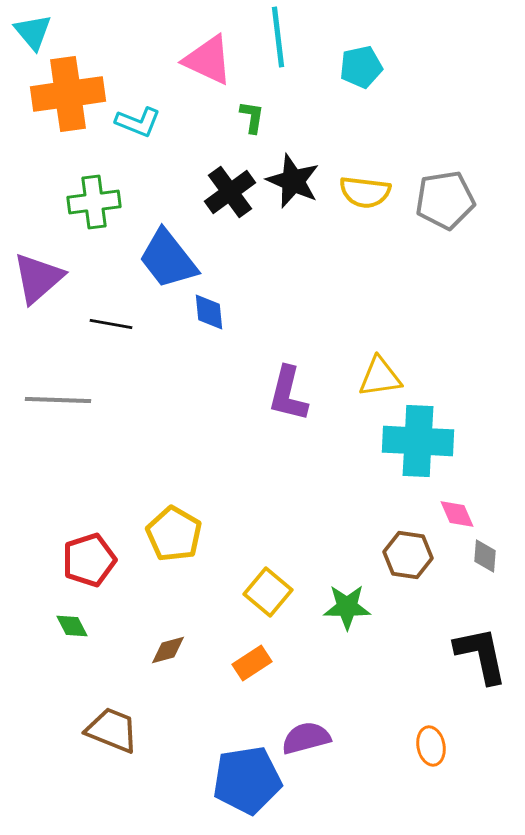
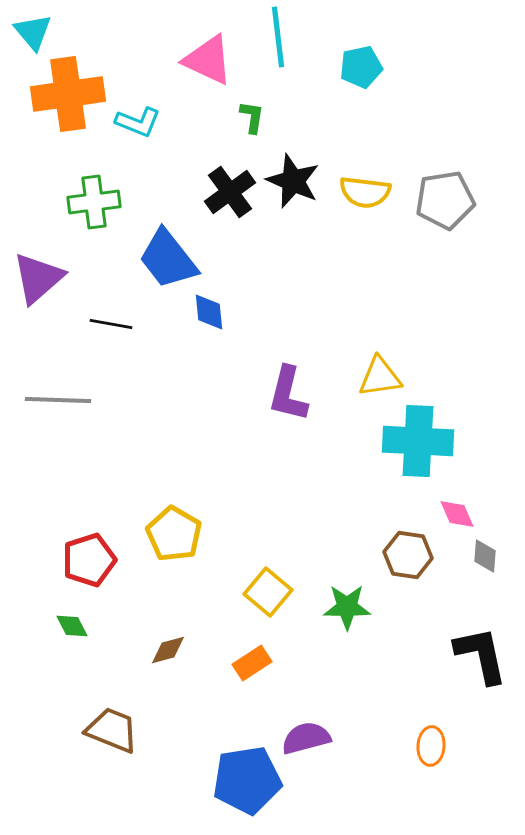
orange ellipse: rotated 15 degrees clockwise
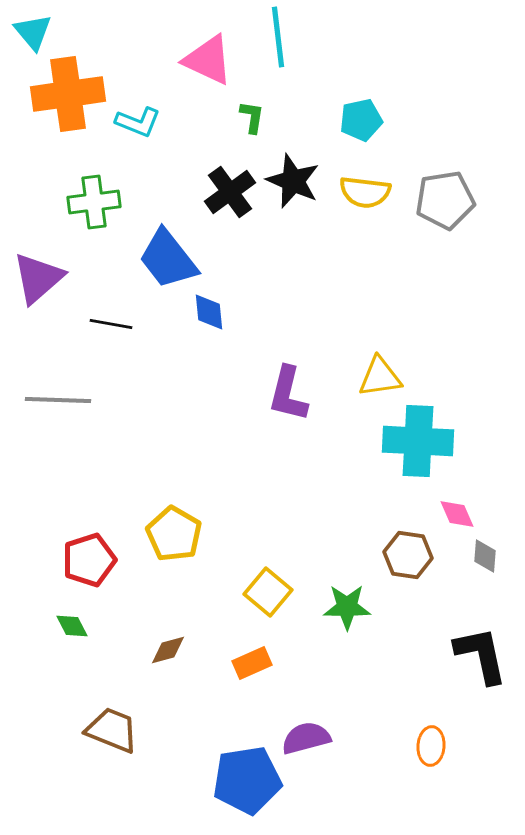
cyan pentagon: moved 53 px down
orange rectangle: rotated 9 degrees clockwise
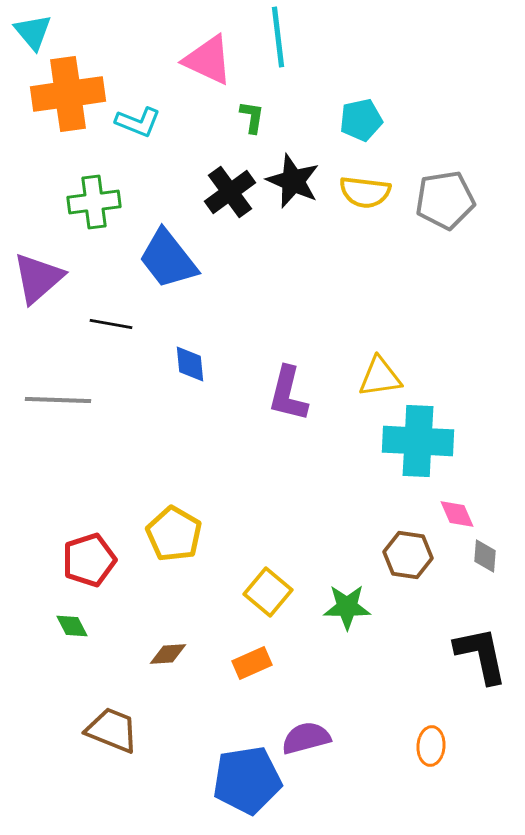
blue diamond: moved 19 px left, 52 px down
brown diamond: moved 4 px down; rotated 12 degrees clockwise
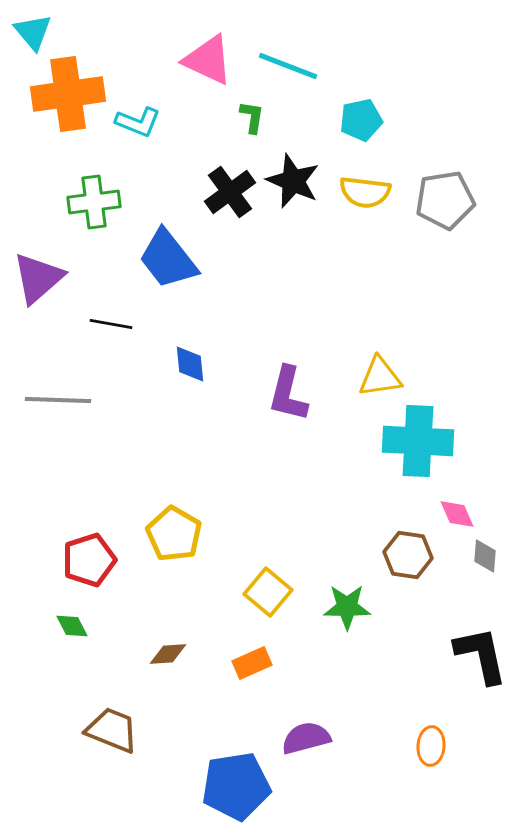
cyan line: moved 10 px right, 29 px down; rotated 62 degrees counterclockwise
blue pentagon: moved 11 px left, 6 px down
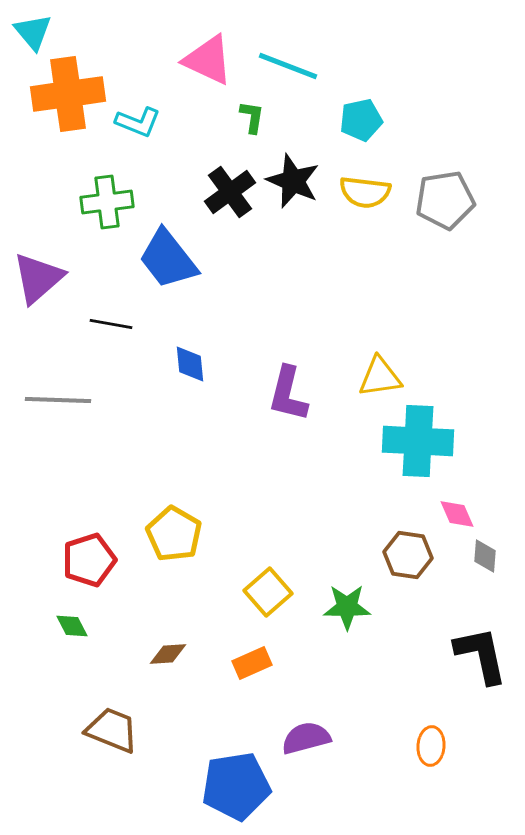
green cross: moved 13 px right
yellow square: rotated 9 degrees clockwise
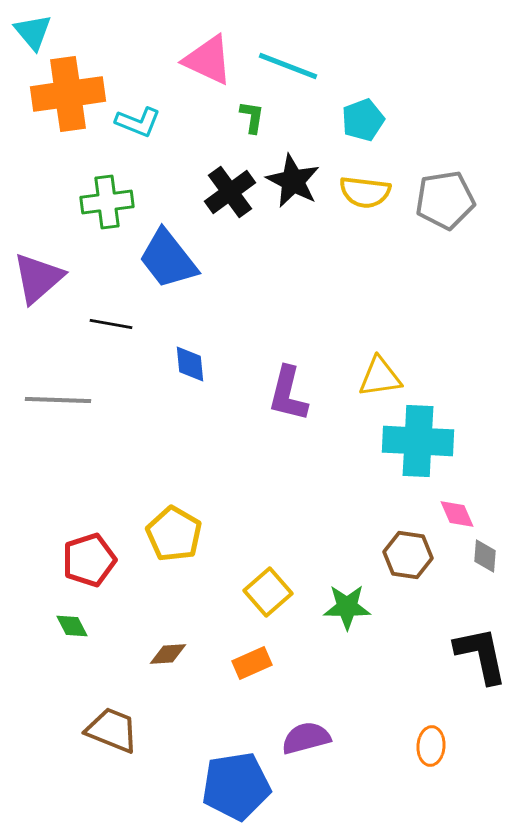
cyan pentagon: moved 2 px right; rotated 9 degrees counterclockwise
black star: rotated 4 degrees clockwise
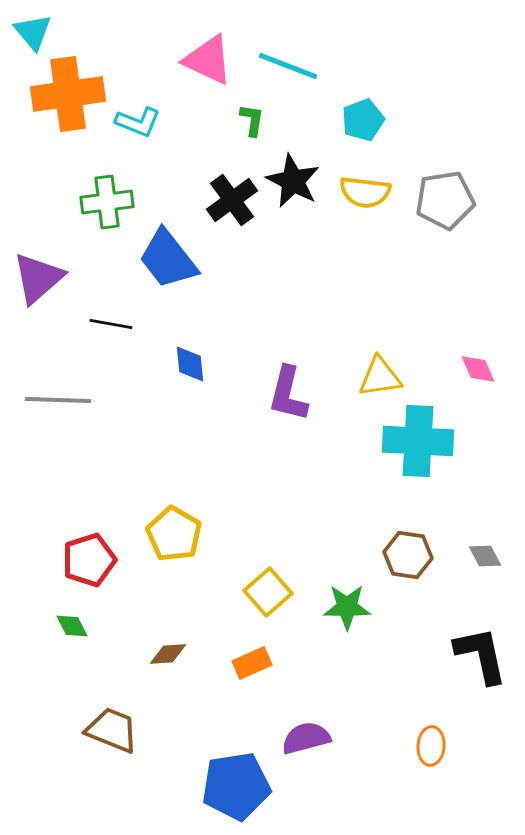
green L-shape: moved 3 px down
black cross: moved 2 px right, 8 px down
pink diamond: moved 21 px right, 145 px up
gray diamond: rotated 32 degrees counterclockwise
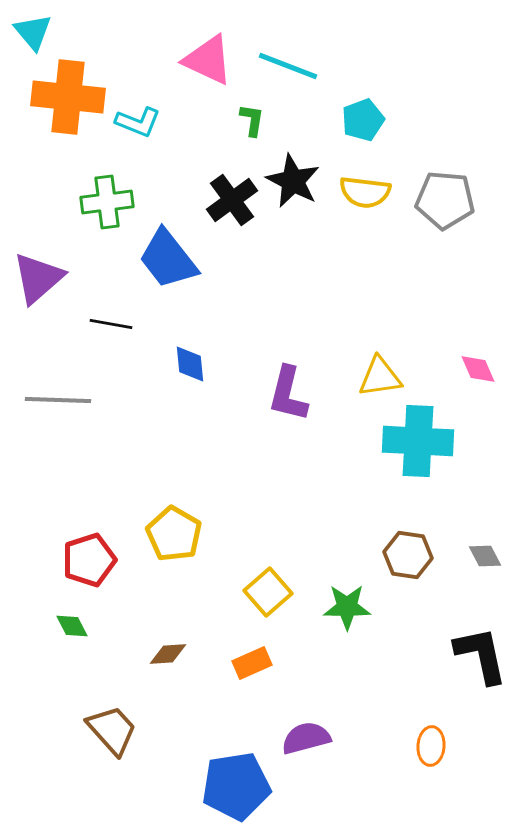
orange cross: moved 3 px down; rotated 14 degrees clockwise
gray pentagon: rotated 14 degrees clockwise
brown trapezoid: rotated 26 degrees clockwise
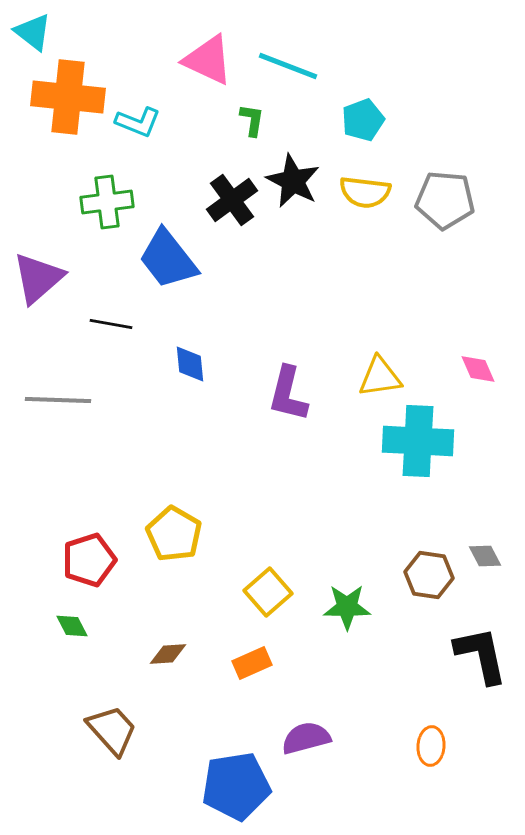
cyan triangle: rotated 12 degrees counterclockwise
brown hexagon: moved 21 px right, 20 px down
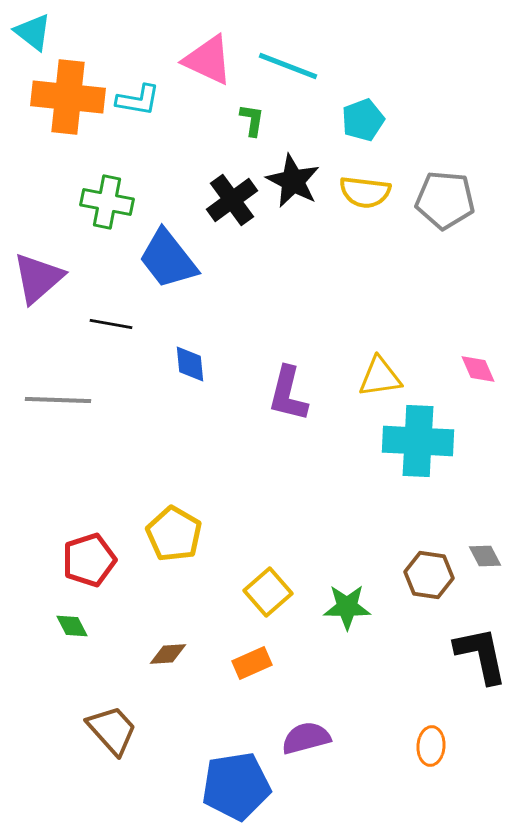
cyan L-shape: moved 22 px up; rotated 12 degrees counterclockwise
green cross: rotated 18 degrees clockwise
